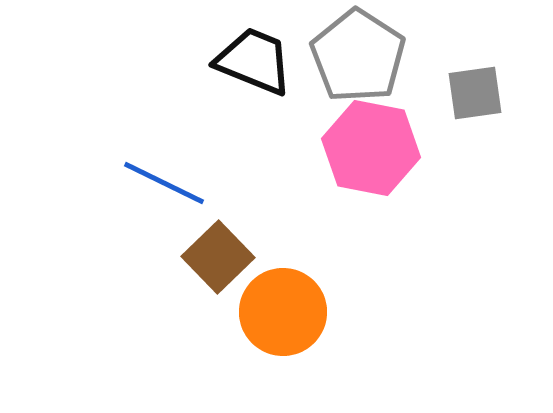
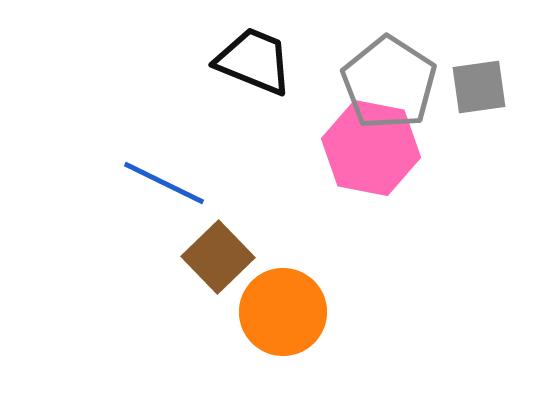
gray pentagon: moved 31 px right, 27 px down
gray square: moved 4 px right, 6 px up
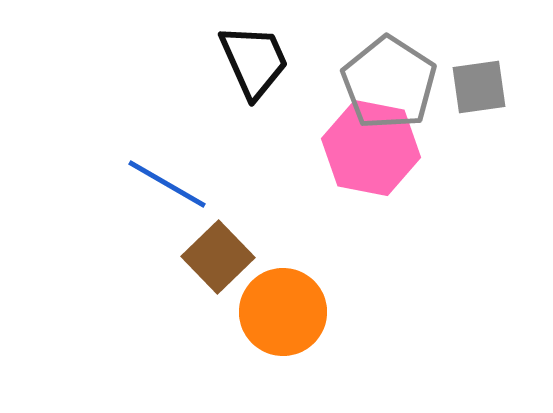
black trapezoid: rotated 44 degrees clockwise
blue line: moved 3 px right, 1 px down; rotated 4 degrees clockwise
